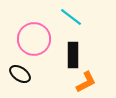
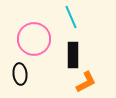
cyan line: rotated 30 degrees clockwise
black ellipse: rotated 50 degrees clockwise
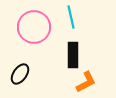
cyan line: rotated 10 degrees clockwise
pink circle: moved 12 px up
black ellipse: rotated 40 degrees clockwise
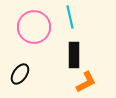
cyan line: moved 1 px left
black rectangle: moved 1 px right
